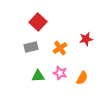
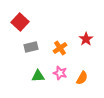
red square: moved 18 px left
red star: rotated 24 degrees counterclockwise
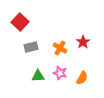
red star: moved 3 px left, 3 px down
orange cross: rotated 24 degrees counterclockwise
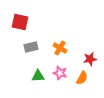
red square: rotated 30 degrees counterclockwise
red star: moved 7 px right, 17 px down; rotated 24 degrees clockwise
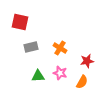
red star: moved 3 px left, 2 px down
orange semicircle: moved 4 px down
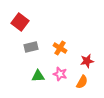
red square: rotated 24 degrees clockwise
pink star: moved 1 px down
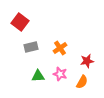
orange cross: rotated 24 degrees clockwise
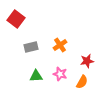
red square: moved 4 px left, 3 px up
orange cross: moved 3 px up
green triangle: moved 2 px left
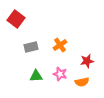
orange semicircle: rotated 48 degrees clockwise
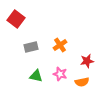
green triangle: rotated 16 degrees clockwise
